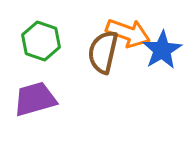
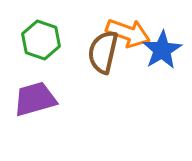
green hexagon: moved 1 px up
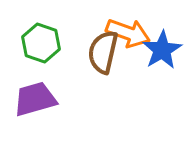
green hexagon: moved 3 px down
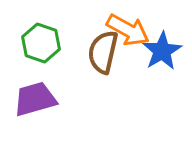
orange arrow: moved 3 px up; rotated 9 degrees clockwise
blue star: moved 1 px down
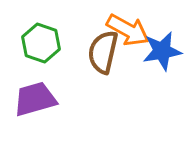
blue star: rotated 21 degrees clockwise
